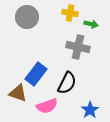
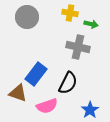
black semicircle: moved 1 px right
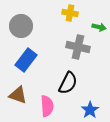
gray circle: moved 6 px left, 9 px down
green arrow: moved 8 px right, 3 px down
blue rectangle: moved 10 px left, 14 px up
brown triangle: moved 2 px down
pink semicircle: rotated 75 degrees counterclockwise
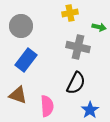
yellow cross: rotated 21 degrees counterclockwise
black semicircle: moved 8 px right
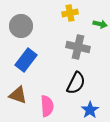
green arrow: moved 1 px right, 3 px up
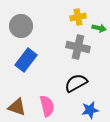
yellow cross: moved 8 px right, 4 px down
green arrow: moved 1 px left, 4 px down
black semicircle: rotated 145 degrees counterclockwise
brown triangle: moved 1 px left, 12 px down
pink semicircle: rotated 10 degrees counterclockwise
blue star: rotated 24 degrees clockwise
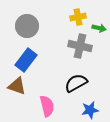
gray circle: moved 6 px right
gray cross: moved 2 px right, 1 px up
brown triangle: moved 21 px up
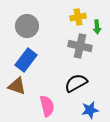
green arrow: moved 2 px left, 1 px up; rotated 72 degrees clockwise
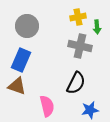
blue rectangle: moved 5 px left; rotated 15 degrees counterclockwise
black semicircle: rotated 145 degrees clockwise
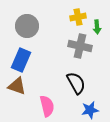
black semicircle: rotated 55 degrees counterclockwise
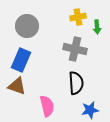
gray cross: moved 5 px left, 3 px down
black semicircle: rotated 25 degrees clockwise
